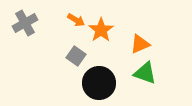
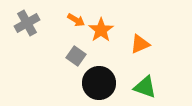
gray cross: moved 2 px right
green triangle: moved 14 px down
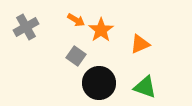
gray cross: moved 1 px left, 4 px down
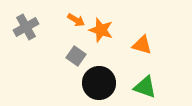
orange star: rotated 20 degrees counterclockwise
orange triangle: moved 2 px right, 1 px down; rotated 40 degrees clockwise
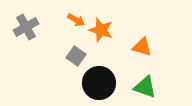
orange triangle: moved 2 px down
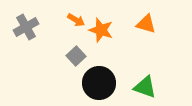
orange triangle: moved 4 px right, 23 px up
gray square: rotated 12 degrees clockwise
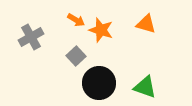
gray cross: moved 5 px right, 10 px down
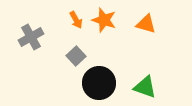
orange arrow: rotated 30 degrees clockwise
orange star: moved 3 px right, 10 px up
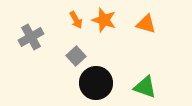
black circle: moved 3 px left
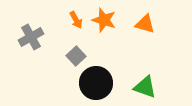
orange triangle: moved 1 px left
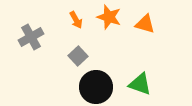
orange star: moved 5 px right, 3 px up
gray square: moved 2 px right
black circle: moved 4 px down
green triangle: moved 5 px left, 3 px up
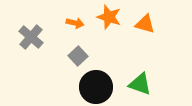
orange arrow: moved 1 px left, 3 px down; rotated 48 degrees counterclockwise
gray cross: rotated 20 degrees counterclockwise
